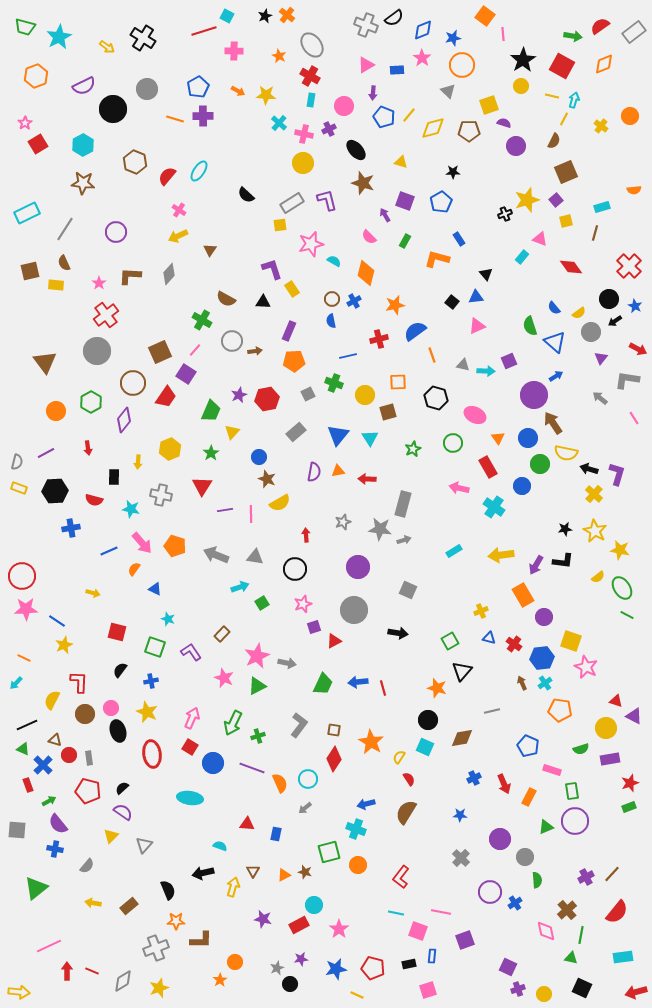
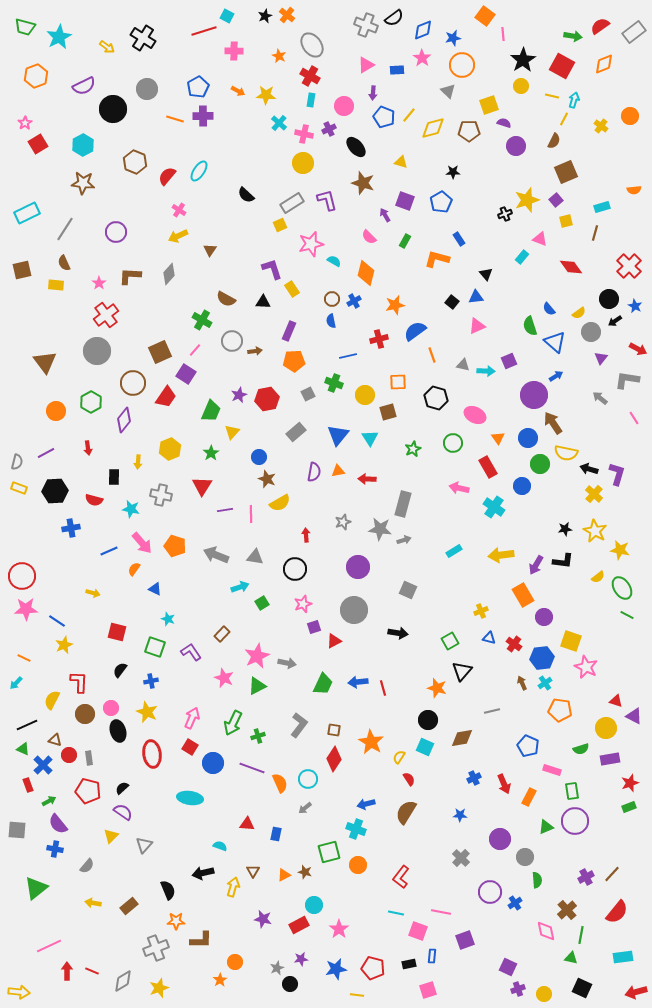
black ellipse at (356, 150): moved 3 px up
yellow square at (280, 225): rotated 16 degrees counterclockwise
brown square at (30, 271): moved 8 px left, 1 px up
blue semicircle at (554, 308): moved 5 px left, 1 px down
yellow line at (357, 995): rotated 16 degrees counterclockwise
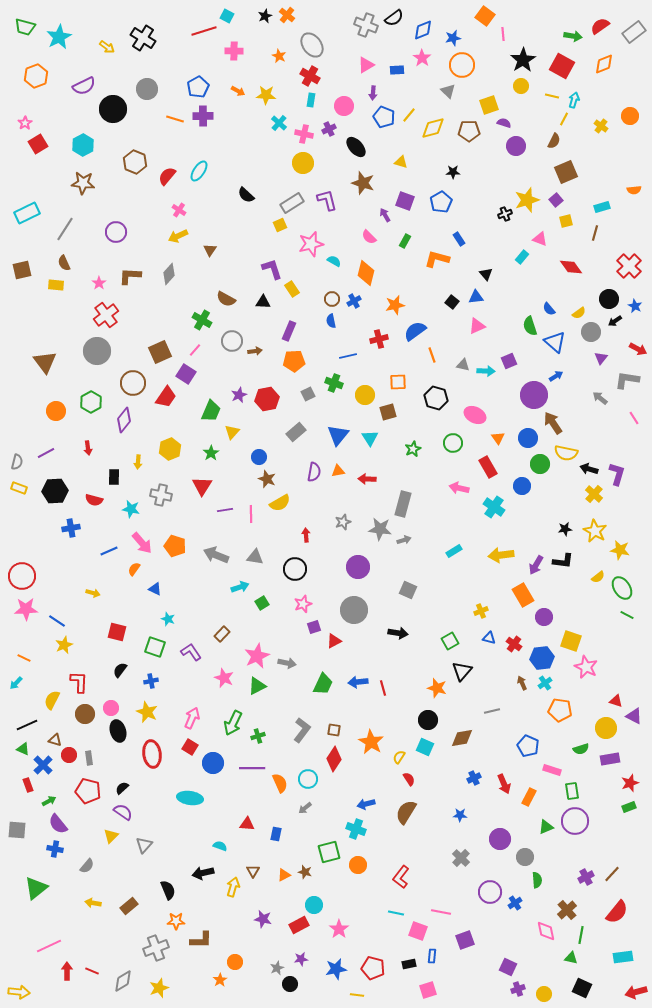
gray L-shape at (299, 725): moved 3 px right, 5 px down
purple line at (252, 768): rotated 20 degrees counterclockwise
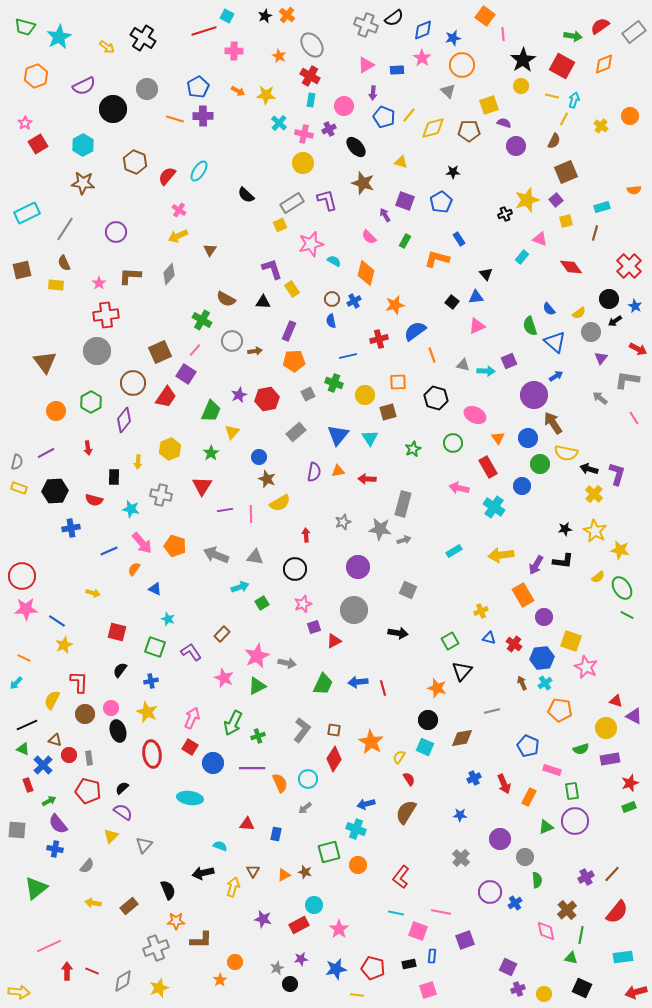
red cross at (106, 315): rotated 30 degrees clockwise
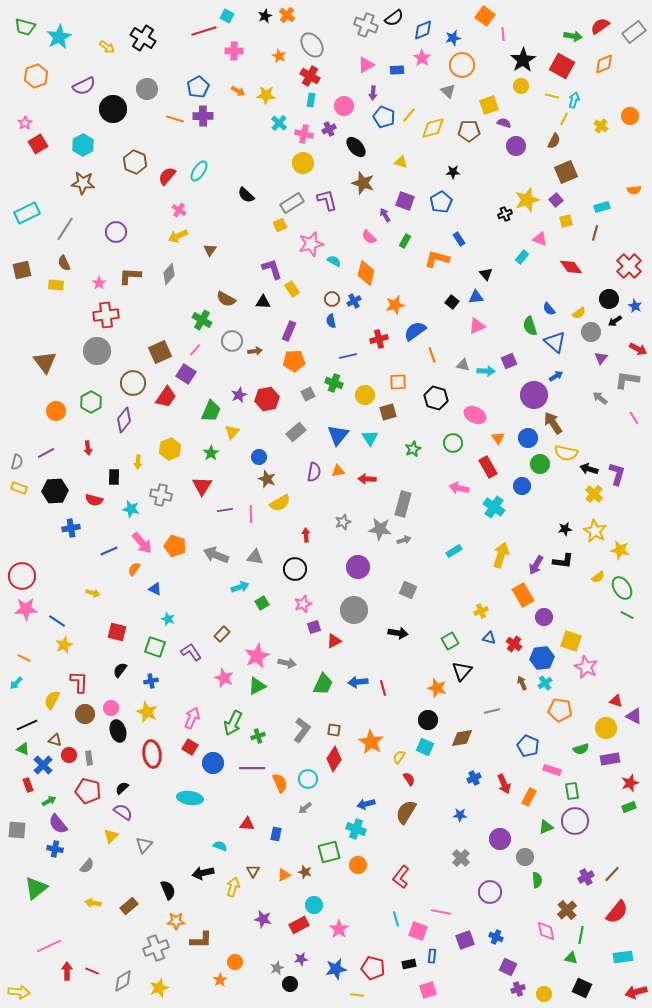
yellow arrow at (501, 555): rotated 115 degrees clockwise
blue cross at (515, 903): moved 19 px left, 34 px down; rotated 32 degrees counterclockwise
cyan line at (396, 913): moved 6 px down; rotated 63 degrees clockwise
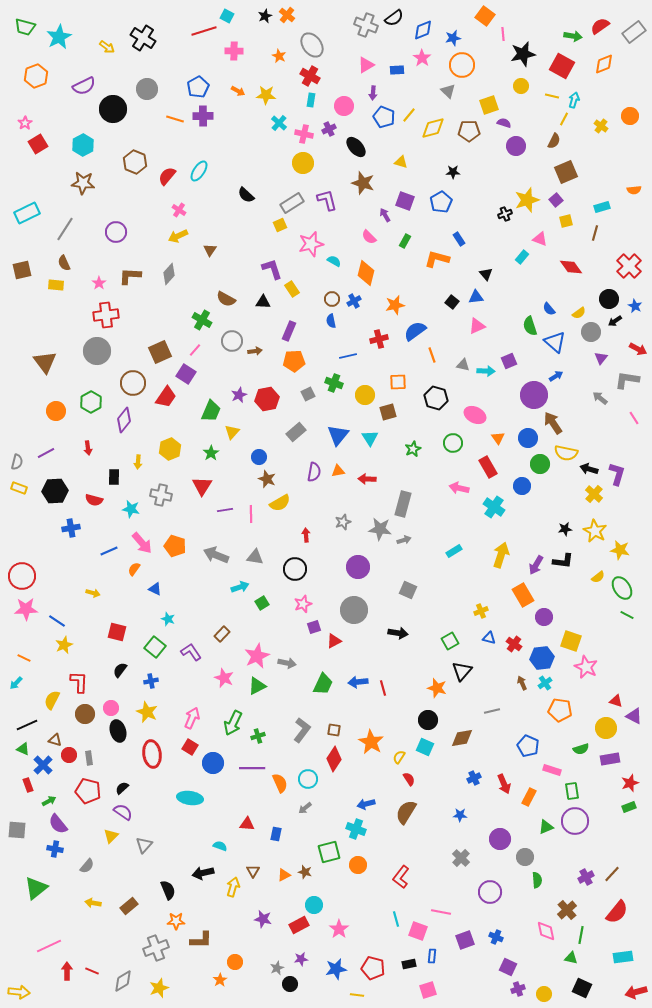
black star at (523, 60): moved 6 px up; rotated 20 degrees clockwise
green square at (155, 647): rotated 20 degrees clockwise
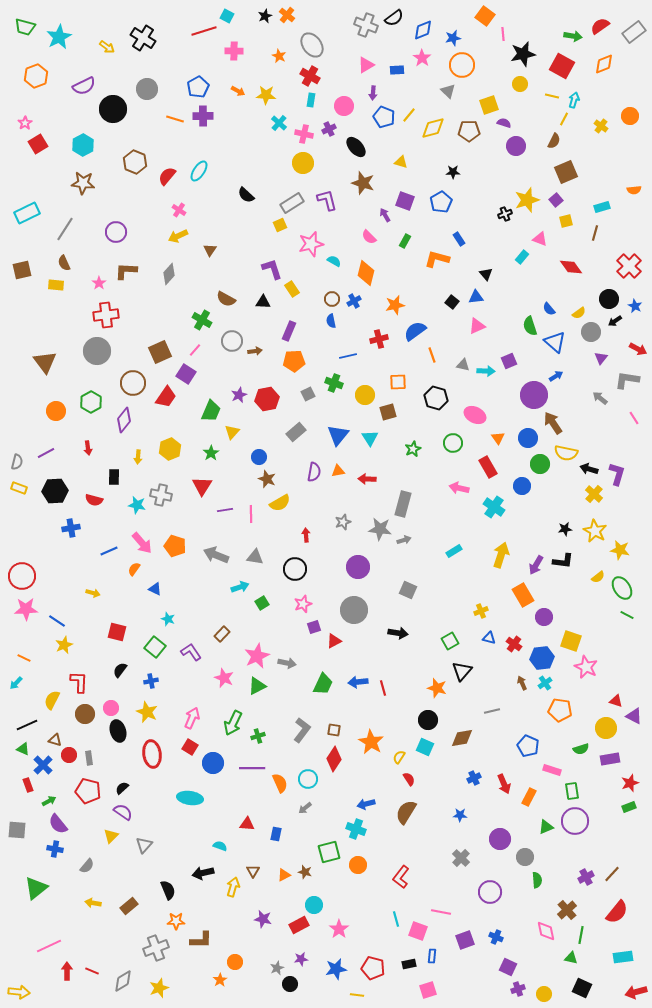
yellow circle at (521, 86): moved 1 px left, 2 px up
brown L-shape at (130, 276): moved 4 px left, 5 px up
yellow arrow at (138, 462): moved 5 px up
cyan star at (131, 509): moved 6 px right, 4 px up
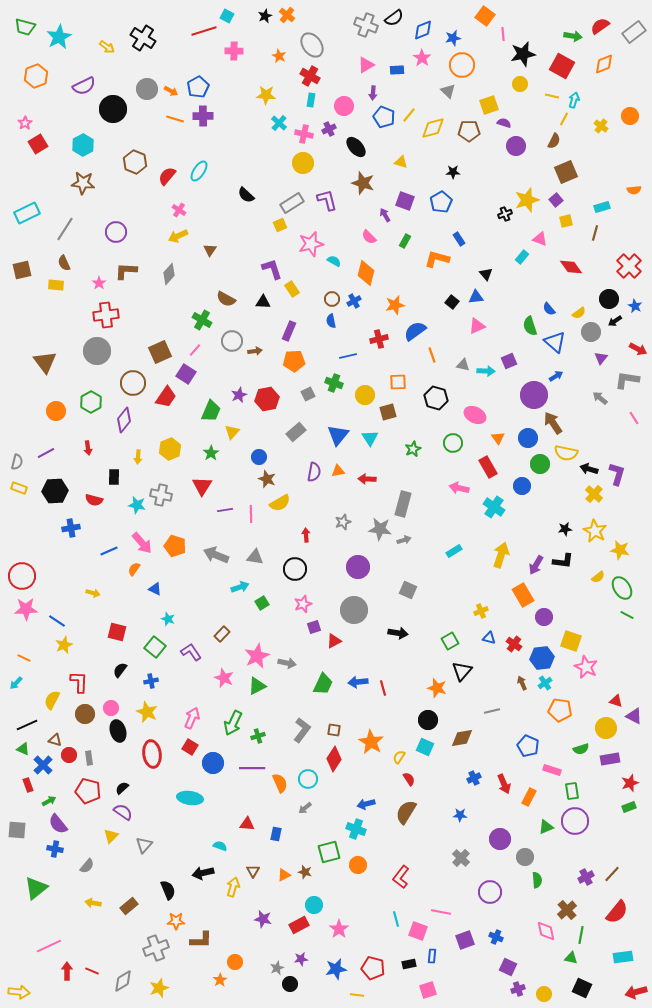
orange arrow at (238, 91): moved 67 px left
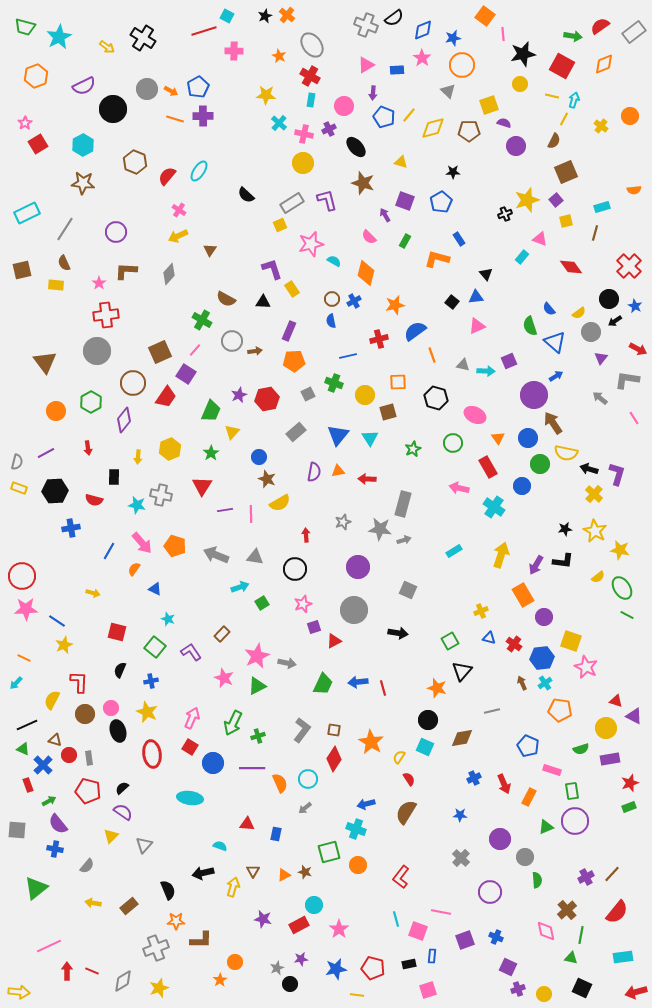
blue line at (109, 551): rotated 36 degrees counterclockwise
black semicircle at (120, 670): rotated 14 degrees counterclockwise
